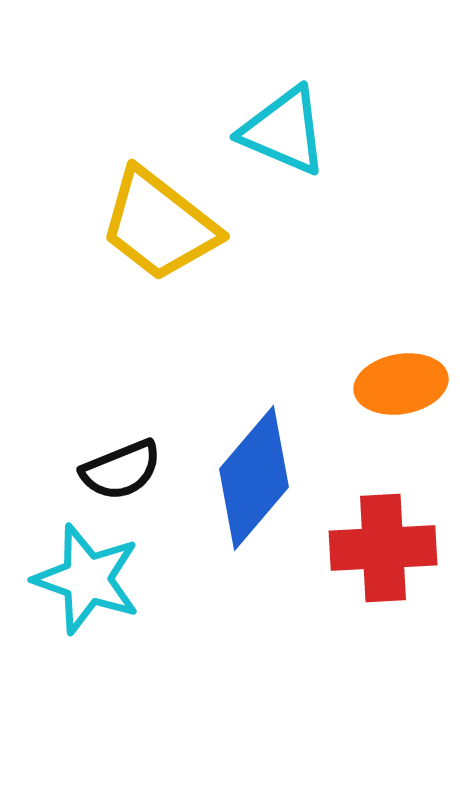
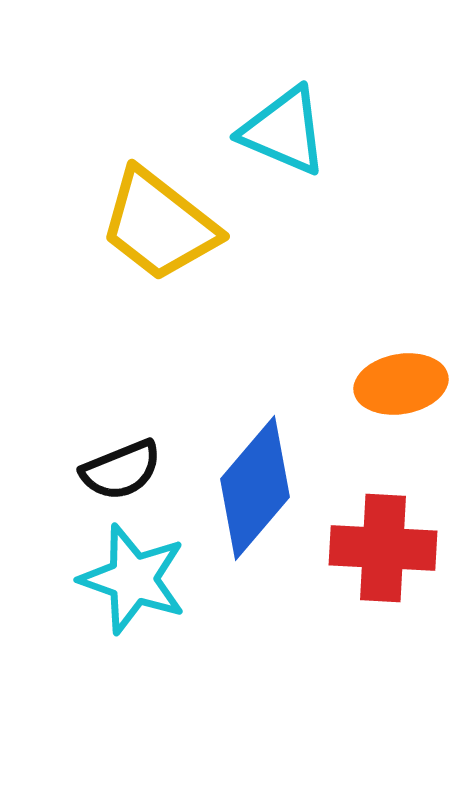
blue diamond: moved 1 px right, 10 px down
red cross: rotated 6 degrees clockwise
cyan star: moved 46 px right
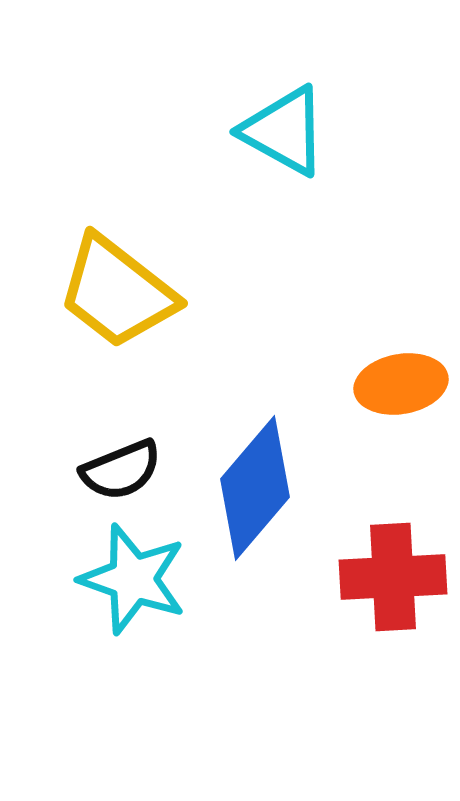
cyan triangle: rotated 6 degrees clockwise
yellow trapezoid: moved 42 px left, 67 px down
red cross: moved 10 px right, 29 px down; rotated 6 degrees counterclockwise
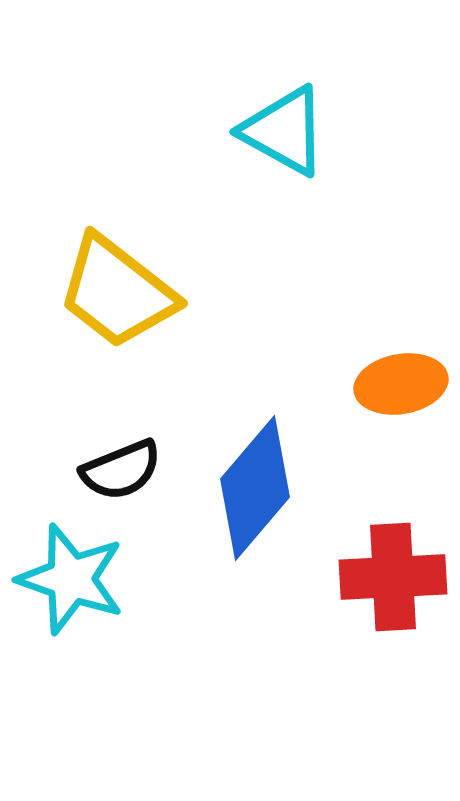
cyan star: moved 62 px left
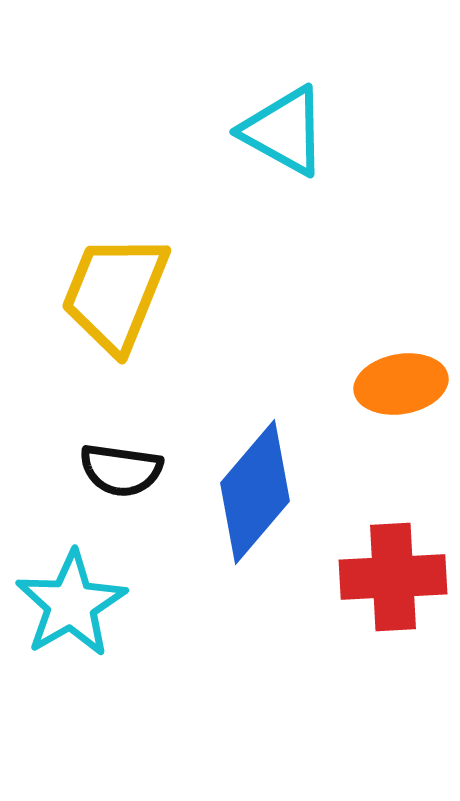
yellow trapezoid: moved 2 px left, 1 px down; rotated 74 degrees clockwise
black semicircle: rotated 30 degrees clockwise
blue diamond: moved 4 px down
cyan star: moved 25 px down; rotated 23 degrees clockwise
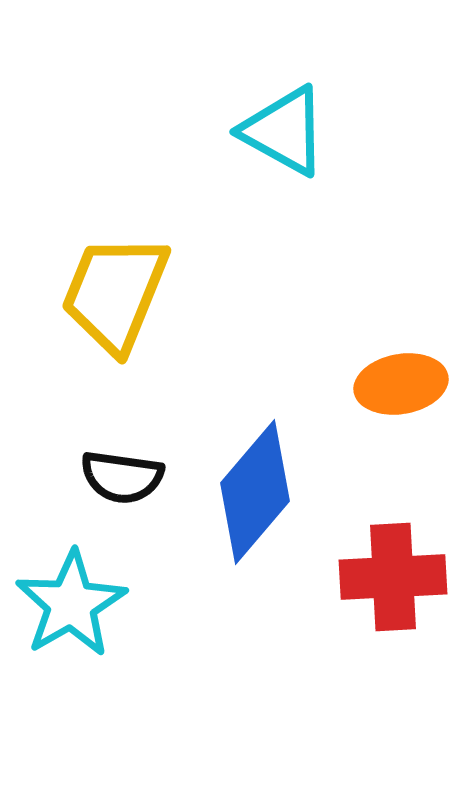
black semicircle: moved 1 px right, 7 px down
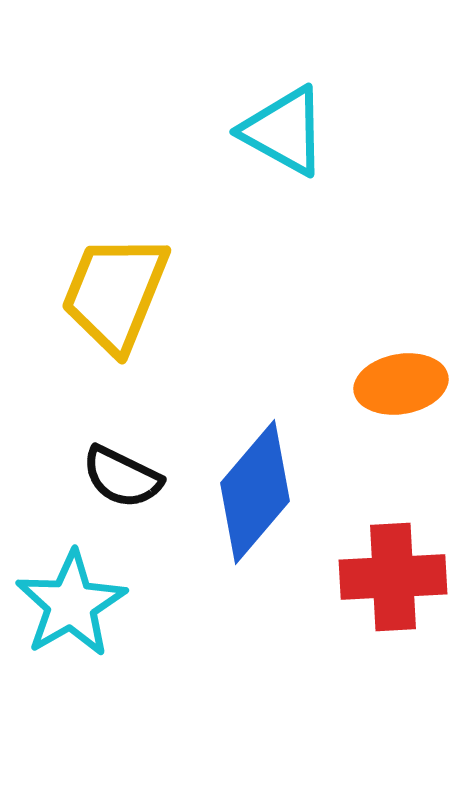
black semicircle: rotated 18 degrees clockwise
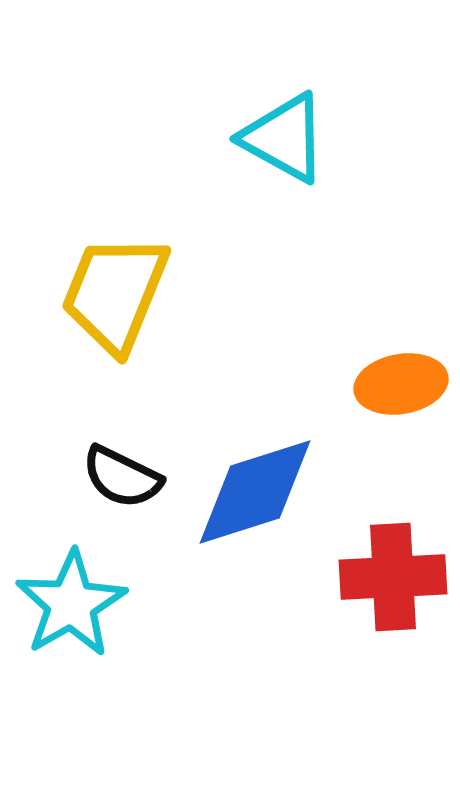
cyan triangle: moved 7 px down
blue diamond: rotated 32 degrees clockwise
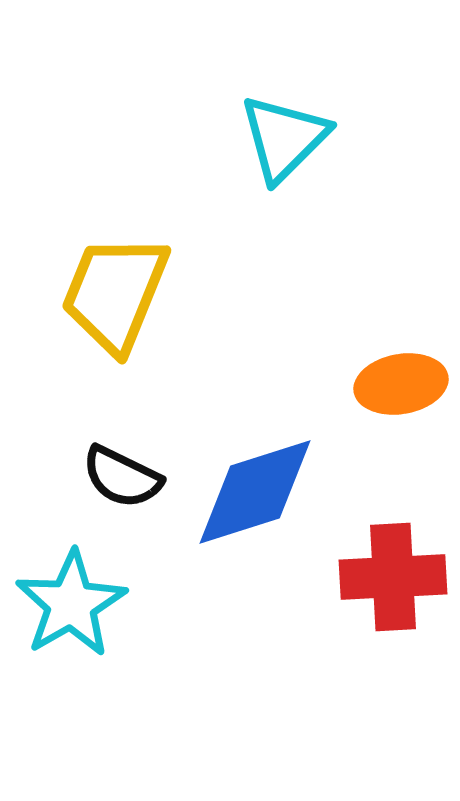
cyan triangle: rotated 46 degrees clockwise
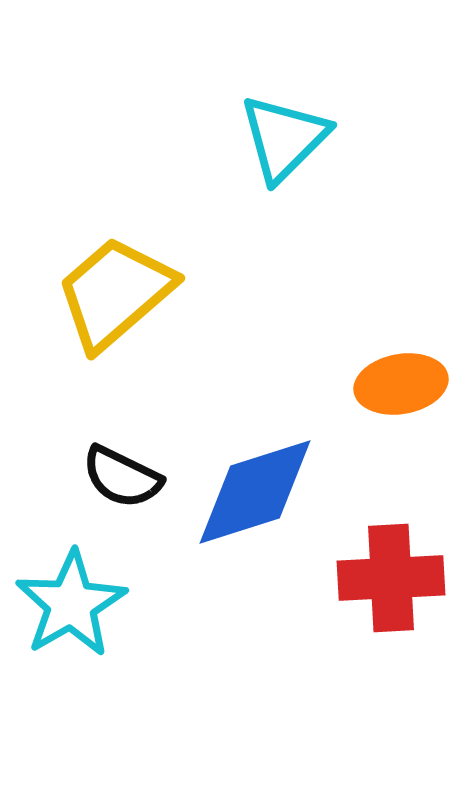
yellow trapezoid: rotated 27 degrees clockwise
red cross: moved 2 px left, 1 px down
